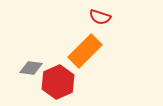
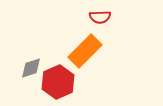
red semicircle: rotated 20 degrees counterclockwise
gray diamond: rotated 25 degrees counterclockwise
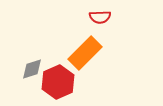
orange rectangle: moved 2 px down
gray diamond: moved 1 px right, 1 px down
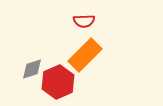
red semicircle: moved 16 px left, 4 px down
orange rectangle: moved 2 px down
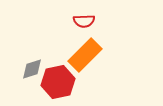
red hexagon: rotated 12 degrees clockwise
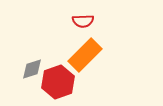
red semicircle: moved 1 px left
red hexagon: rotated 8 degrees counterclockwise
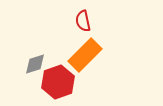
red semicircle: rotated 80 degrees clockwise
gray diamond: moved 3 px right, 5 px up
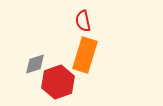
orange rectangle: rotated 28 degrees counterclockwise
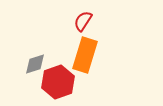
red semicircle: rotated 45 degrees clockwise
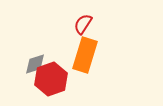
red semicircle: moved 3 px down
red hexagon: moved 7 px left, 3 px up
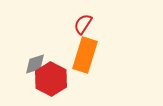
red hexagon: rotated 12 degrees counterclockwise
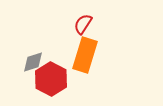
gray diamond: moved 2 px left, 2 px up
